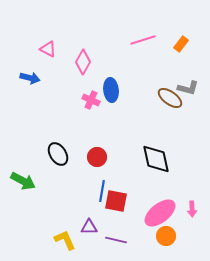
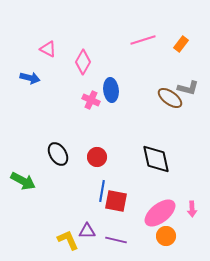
purple triangle: moved 2 px left, 4 px down
yellow L-shape: moved 3 px right
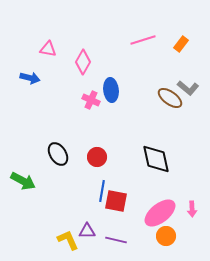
pink triangle: rotated 18 degrees counterclockwise
gray L-shape: rotated 25 degrees clockwise
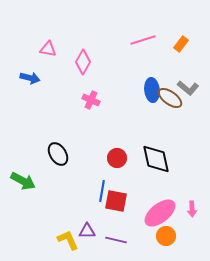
blue ellipse: moved 41 px right
red circle: moved 20 px right, 1 px down
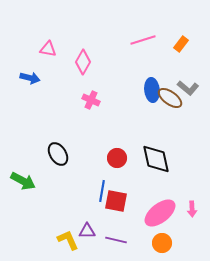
orange circle: moved 4 px left, 7 px down
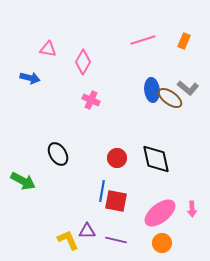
orange rectangle: moved 3 px right, 3 px up; rotated 14 degrees counterclockwise
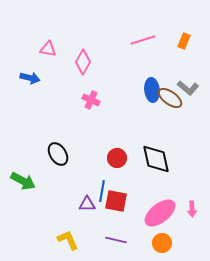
purple triangle: moved 27 px up
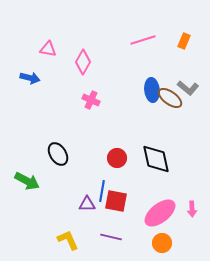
green arrow: moved 4 px right
purple line: moved 5 px left, 3 px up
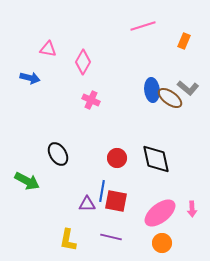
pink line: moved 14 px up
yellow L-shape: rotated 145 degrees counterclockwise
